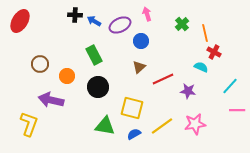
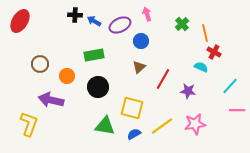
green rectangle: rotated 72 degrees counterclockwise
red line: rotated 35 degrees counterclockwise
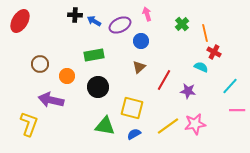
red line: moved 1 px right, 1 px down
yellow line: moved 6 px right
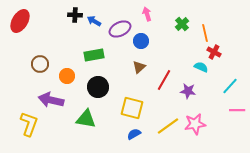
purple ellipse: moved 4 px down
green triangle: moved 19 px left, 7 px up
